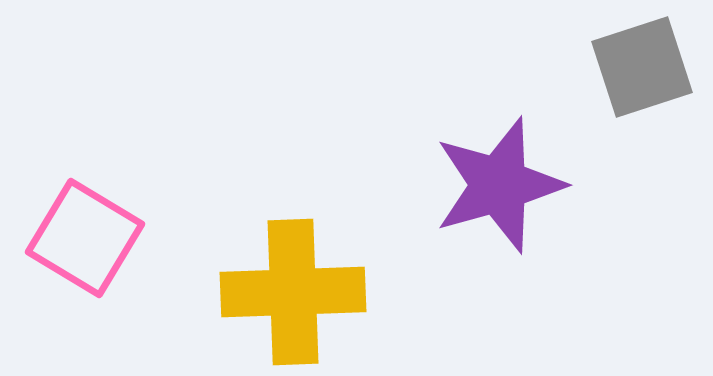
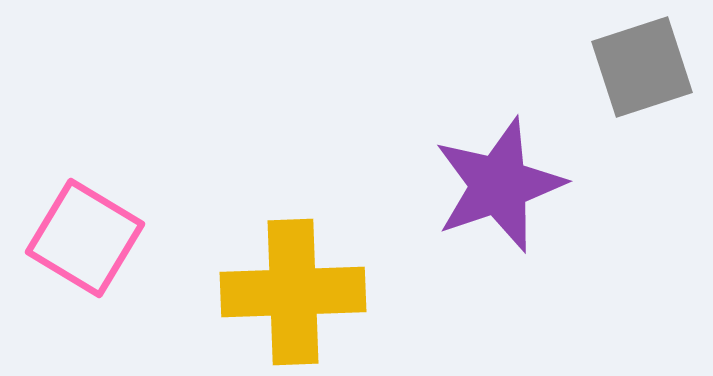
purple star: rotated 3 degrees counterclockwise
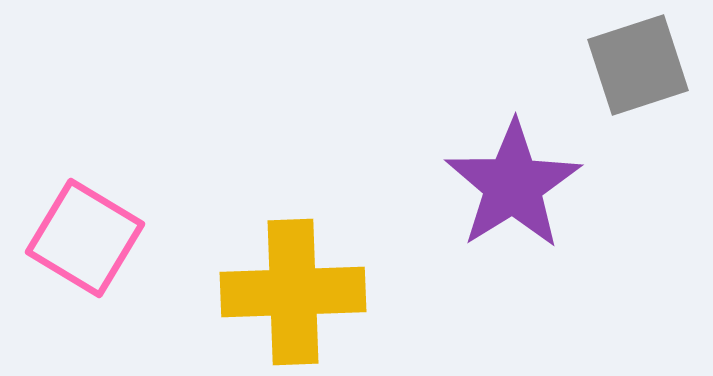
gray square: moved 4 px left, 2 px up
purple star: moved 14 px right; rotated 13 degrees counterclockwise
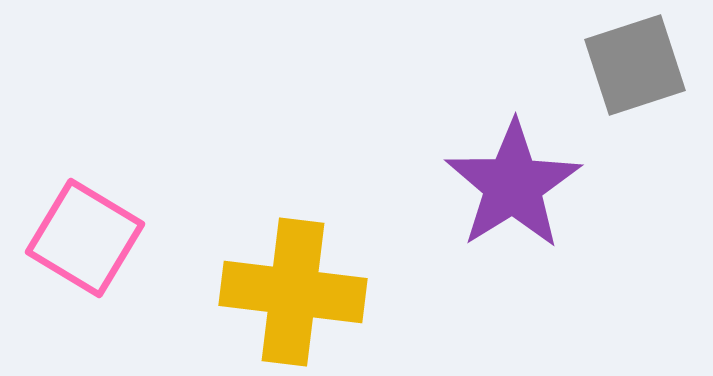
gray square: moved 3 px left
yellow cross: rotated 9 degrees clockwise
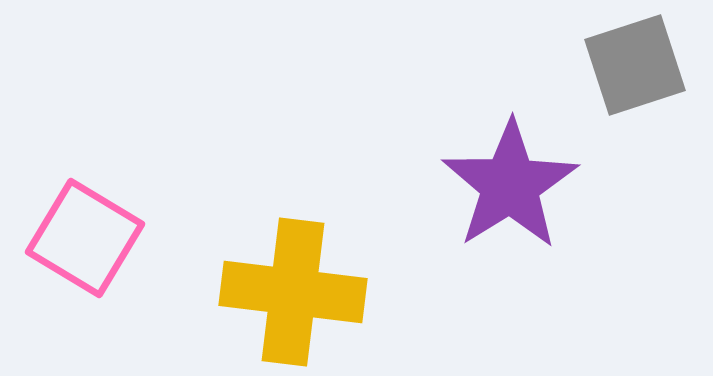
purple star: moved 3 px left
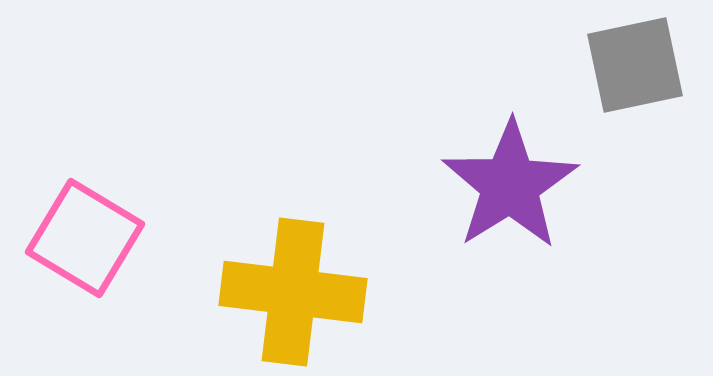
gray square: rotated 6 degrees clockwise
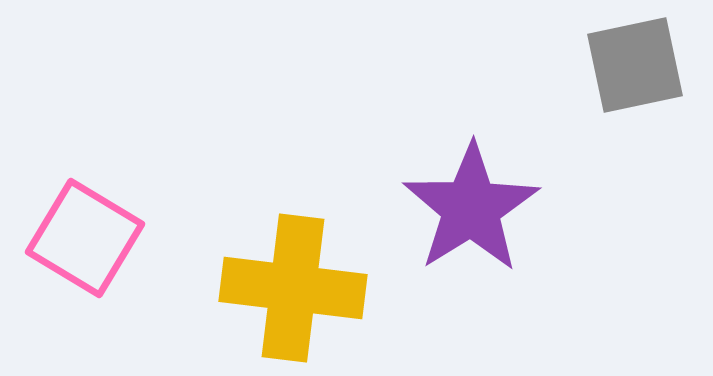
purple star: moved 39 px left, 23 px down
yellow cross: moved 4 px up
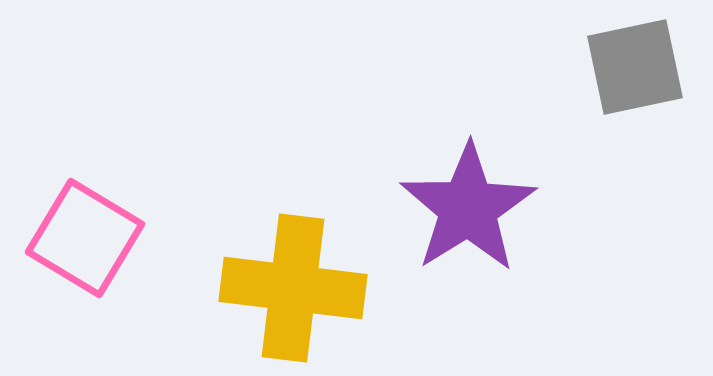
gray square: moved 2 px down
purple star: moved 3 px left
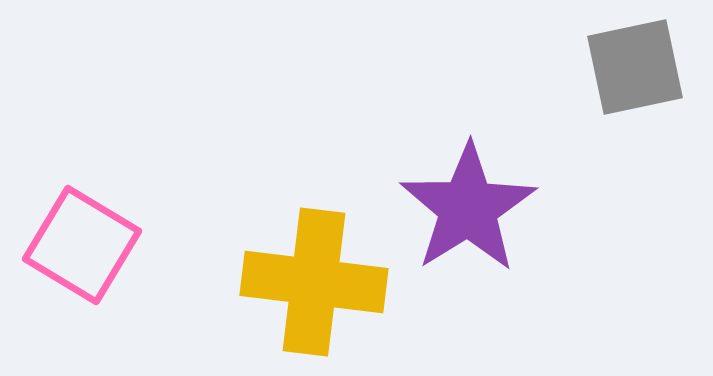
pink square: moved 3 px left, 7 px down
yellow cross: moved 21 px right, 6 px up
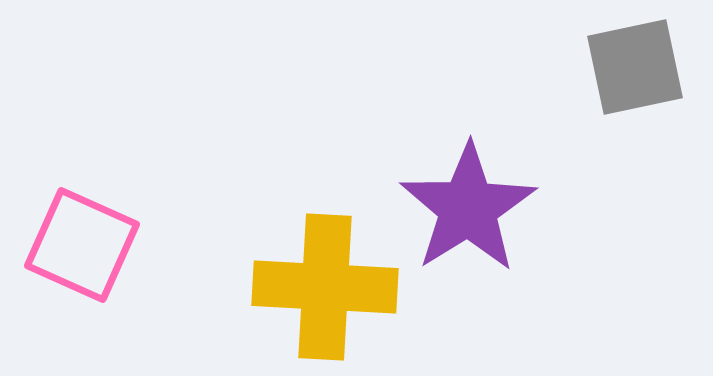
pink square: rotated 7 degrees counterclockwise
yellow cross: moved 11 px right, 5 px down; rotated 4 degrees counterclockwise
